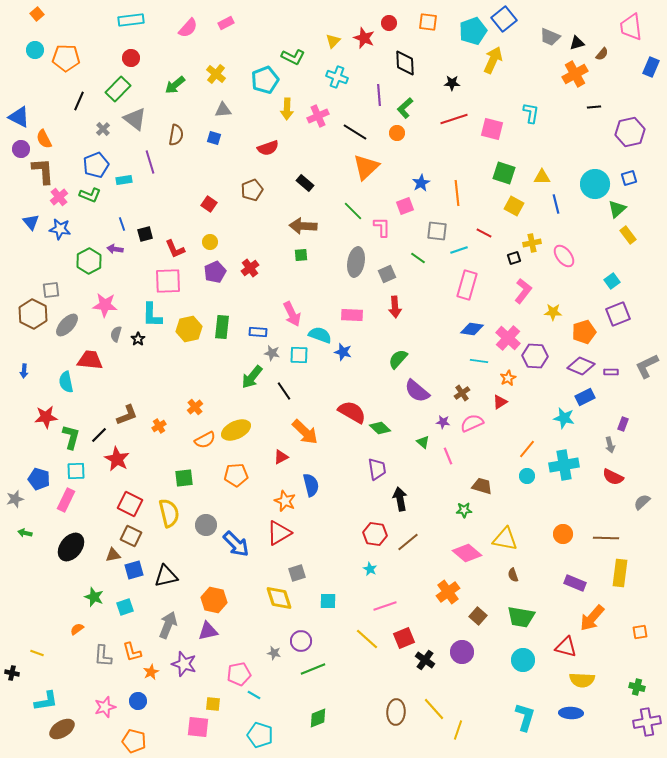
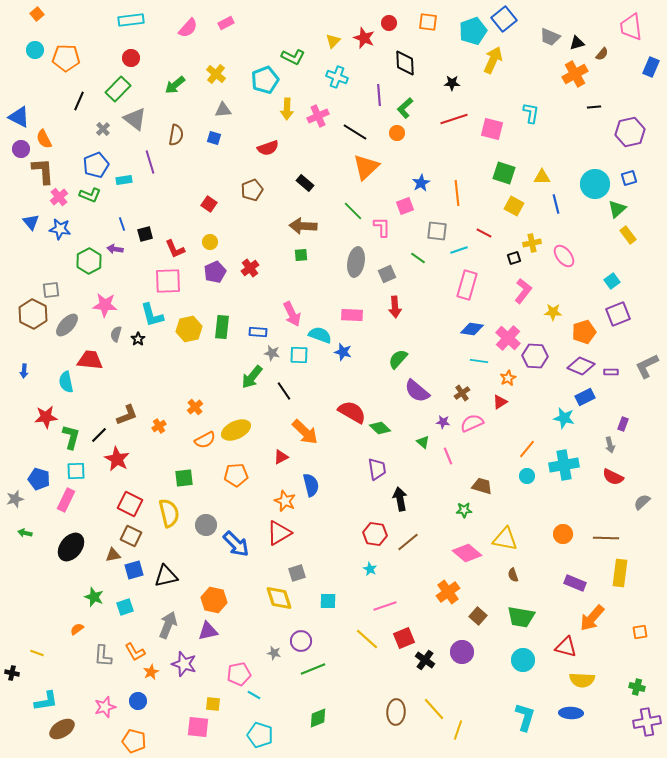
cyan L-shape at (152, 315): rotated 16 degrees counterclockwise
orange L-shape at (132, 652): moved 3 px right; rotated 15 degrees counterclockwise
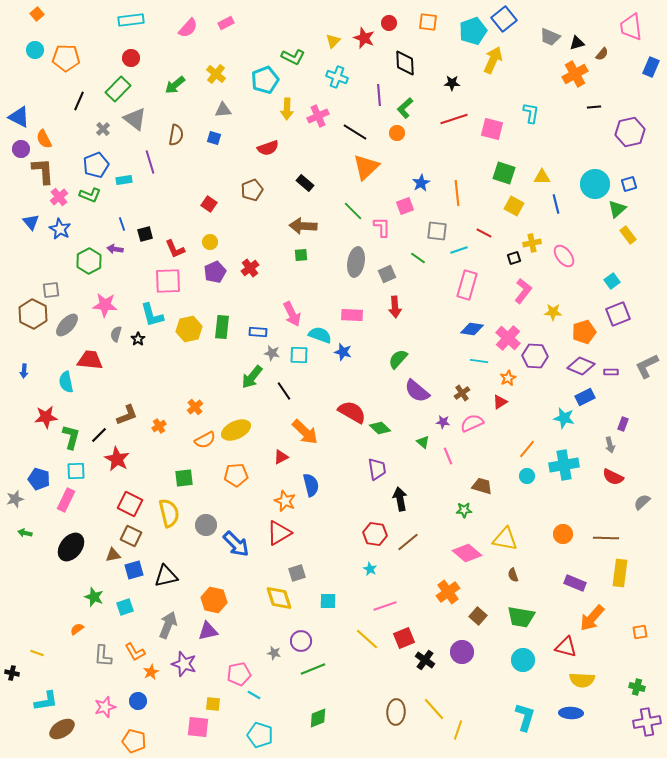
blue square at (629, 178): moved 6 px down
blue star at (60, 229): rotated 20 degrees clockwise
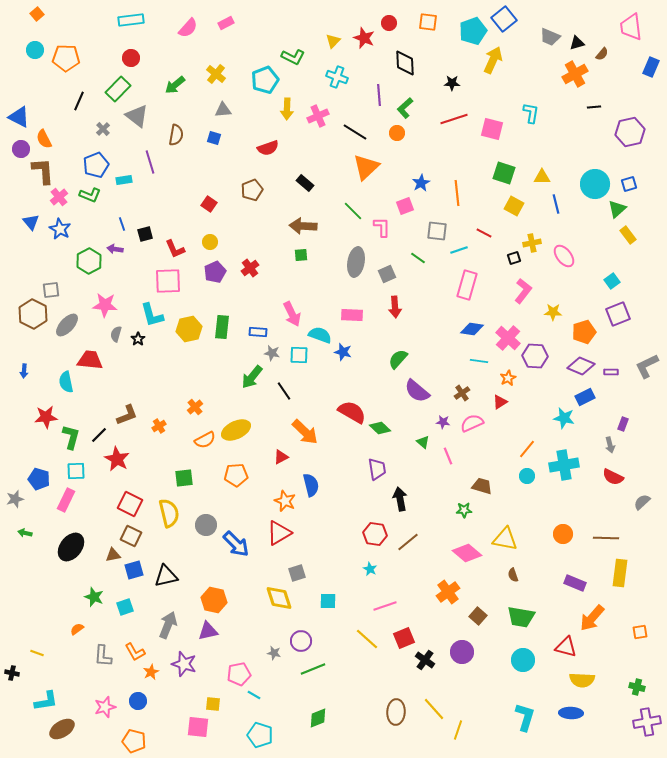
gray triangle at (135, 119): moved 2 px right, 3 px up
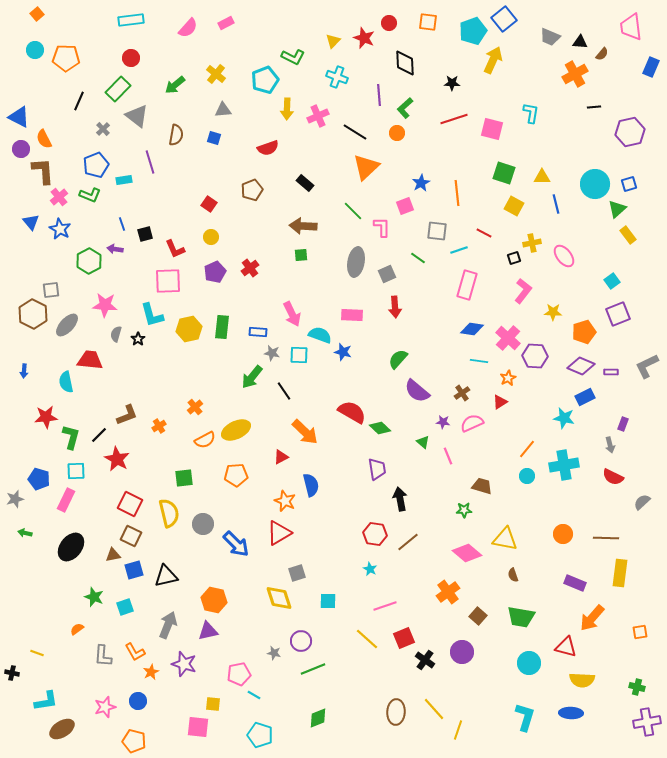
black triangle at (577, 43): moved 3 px right, 1 px up; rotated 21 degrees clockwise
yellow circle at (210, 242): moved 1 px right, 5 px up
gray circle at (206, 525): moved 3 px left, 1 px up
cyan circle at (523, 660): moved 6 px right, 3 px down
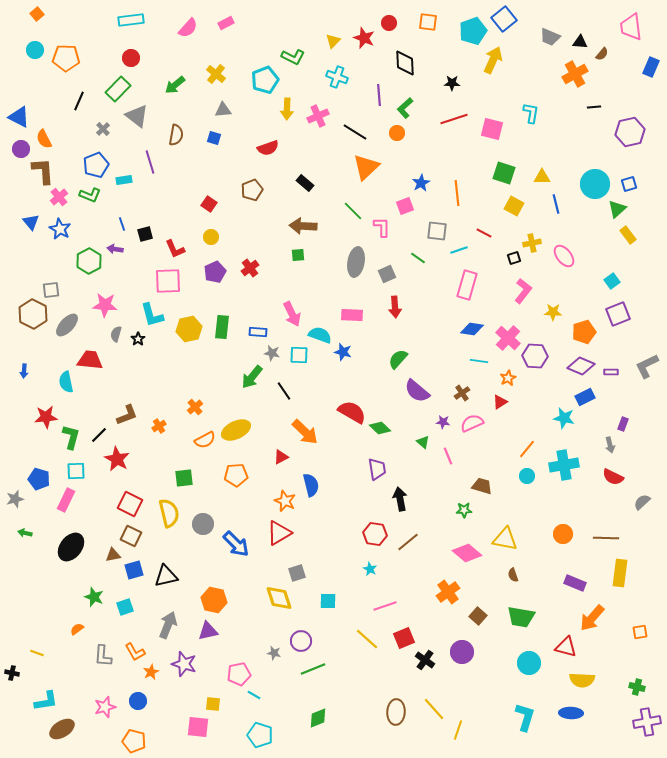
green square at (301, 255): moved 3 px left
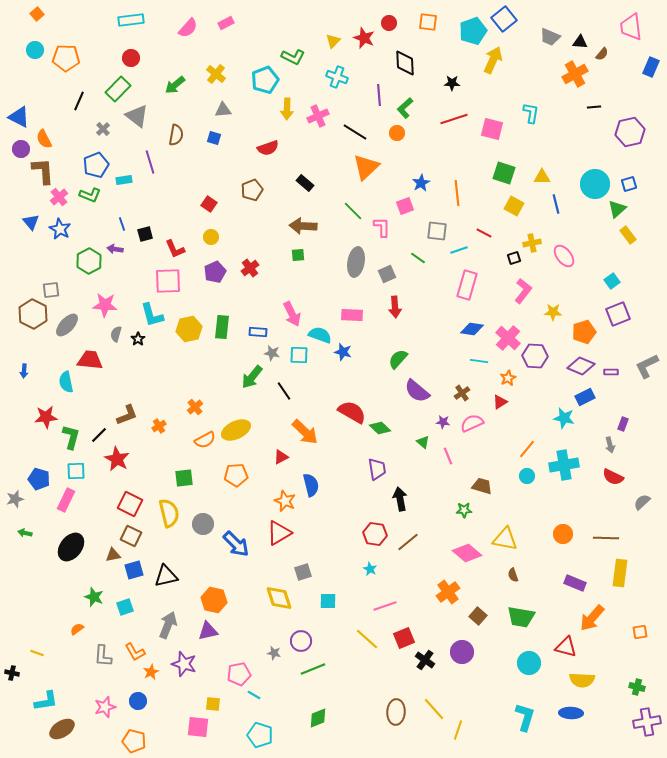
gray square at (297, 573): moved 6 px right, 1 px up
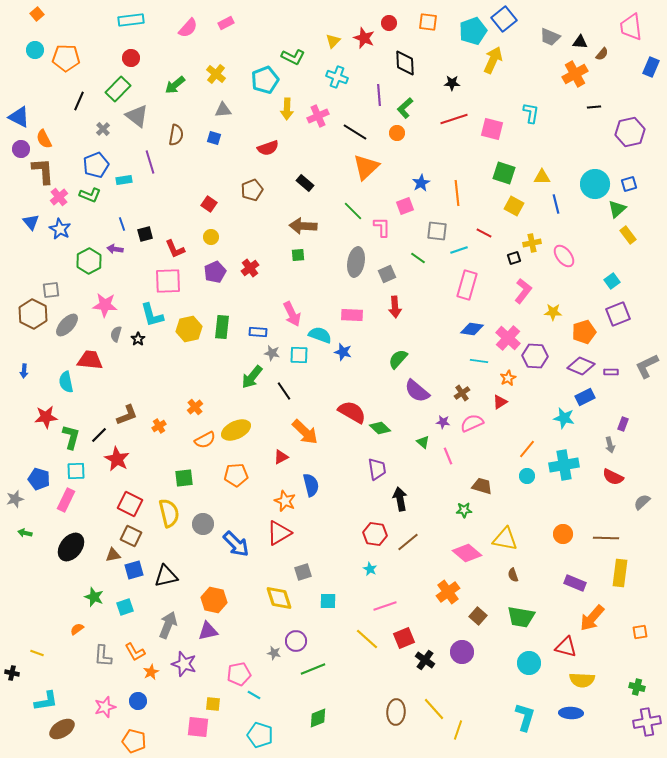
purple circle at (301, 641): moved 5 px left
